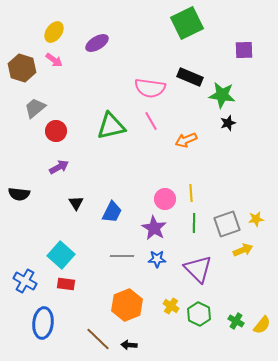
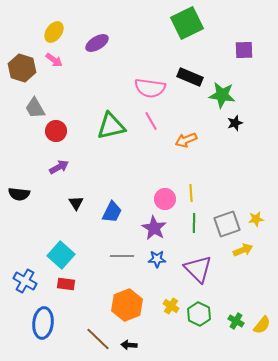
gray trapezoid: rotated 80 degrees counterclockwise
black star: moved 7 px right
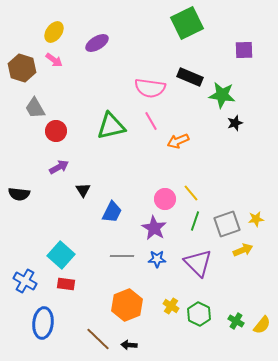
orange arrow: moved 8 px left, 1 px down
yellow line: rotated 36 degrees counterclockwise
black triangle: moved 7 px right, 13 px up
green line: moved 1 px right, 2 px up; rotated 18 degrees clockwise
purple triangle: moved 6 px up
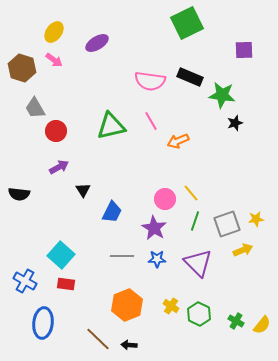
pink semicircle: moved 7 px up
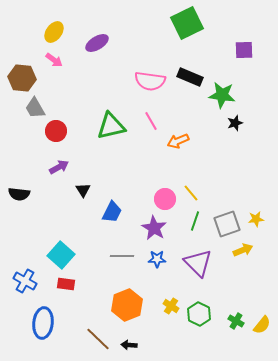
brown hexagon: moved 10 px down; rotated 12 degrees counterclockwise
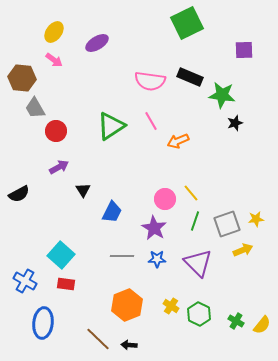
green triangle: rotated 20 degrees counterclockwise
black semicircle: rotated 35 degrees counterclockwise
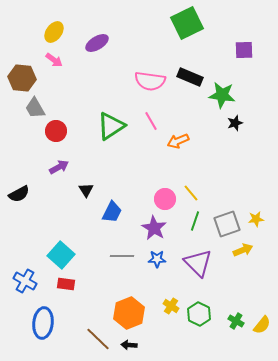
black triangle: moved 3 px right
orange hexagon: moved 2 px right, 8 px down
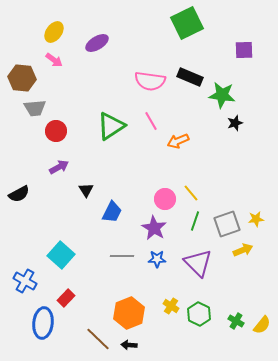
gray trapezoid: rotated 65 degrees counterclockwise
red rectangle: moved 14 px down; rotated 54 degrees counterclockwise
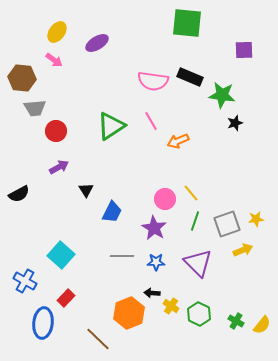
green square: rotated 32 degrees clockwise
yellow ellipse: moved 3 px right
pink semicircle: moved 3 px right
blue star: moved 1 px left, 3 px down
black arrow: moved 23 px right, 52 px up
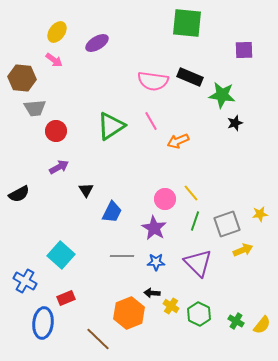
yellow star: moved 4 px right, 5 px up
red rectangle: rotated 24 degrees clockwise
